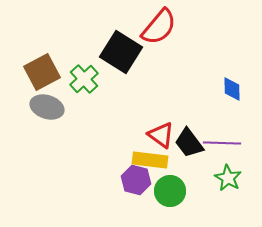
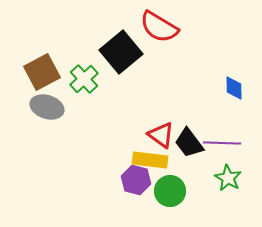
red semicircle: rotated 81 degrees clockwise
black square: rotated 18 degrees clockwise
blue diamond: moved 2 px right, 1 px up
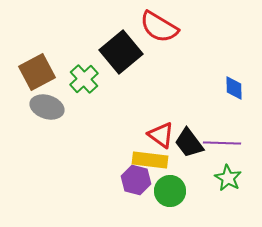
brown square: moved 5 px left
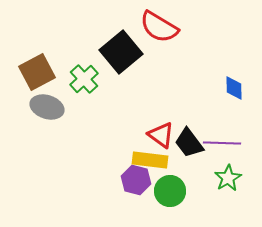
green star: rotated 12 degrees clockwise
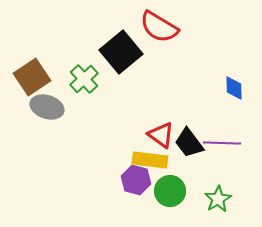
brown square: moved 5 px left, 5 px down; rotated 6 degrees counterclockwise
green star: moved 10 px left, 21 px down
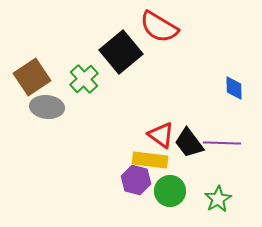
gray ellipse: rotated 12 degrees counterclockwise
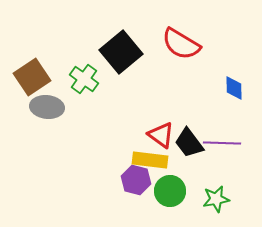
red semicircle: moved 22 px right, 17 px down
green cross: rotated 12 degrees counterclockwise
green star: moved 2 px left; rotated 20 degrees clockwise
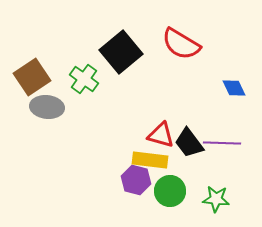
blue diamond: rotated 25 degrees counterclockwise
red triangle: rotated 20 degrees counterclockwise
green star: rotated 16 degrees clockwise
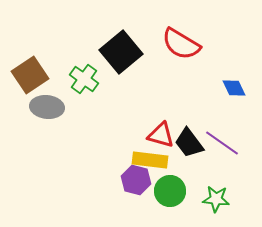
brown square: moved 2 px left, 2 px up
purple line: rotated 33 degrees clockwise
